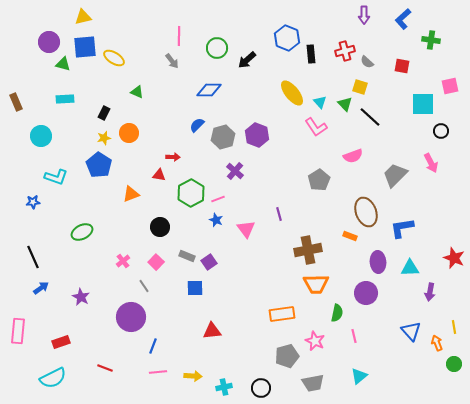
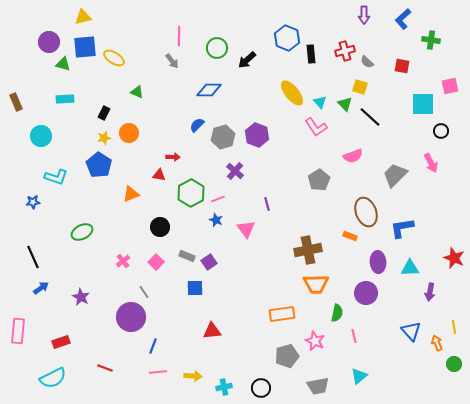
purple line at (279, 214): moved 12 px left, 10 px up
gray line at (144, 286): moved 6 px down
gray trapezoid at (313, 383): moved 5 px right, 3 px down
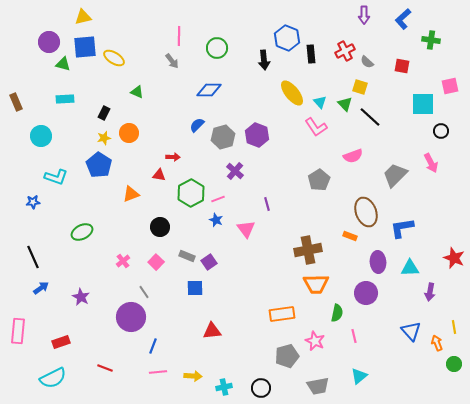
red cross at (345, 51): rotated 12 degrees counterclockwise
black arrow at (247, 60): moved 17 px right; rotated 54 degrees counterclockwise
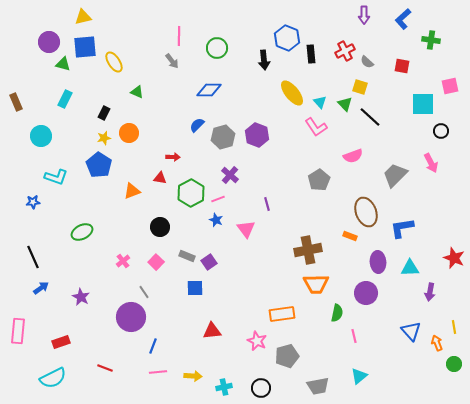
yellow ellipse at (114, 58): moved 4 px down; rotated 25 degrees clockwise
cyan rectangle at (65, 99): rotated 60 degrees counterclockwise
purple cross at (235, 171): moved 5 px left, 4 px down
red triangle at (159, 175): moved 1 px right, 3 px down
orange triangle at (131, 194): moved 1 px right, 3 px up
pink star at (315, 341): moved 58 px left
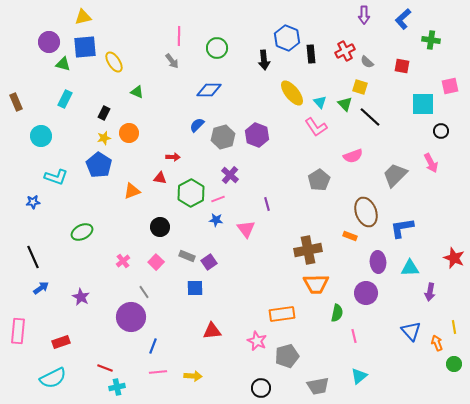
blue star at (216, 220): rotated 16 degrees counterclockwise
cyan cross at (224, 387): moved 107 px left
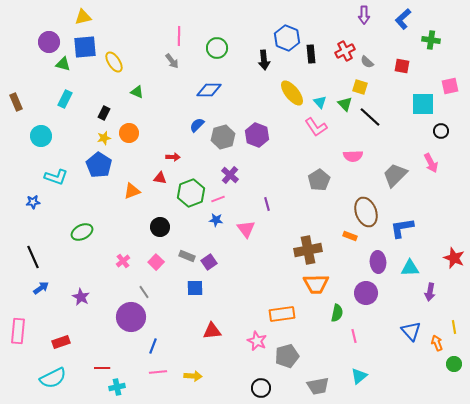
pink semicircle at (353, 156): rotated 18 degrees clockwise
green hexagon at (191, 193): rotated 8 degrees clockwise
red line at (105, 368): moved 3 px left; rotated 21 degrees counterclockwise
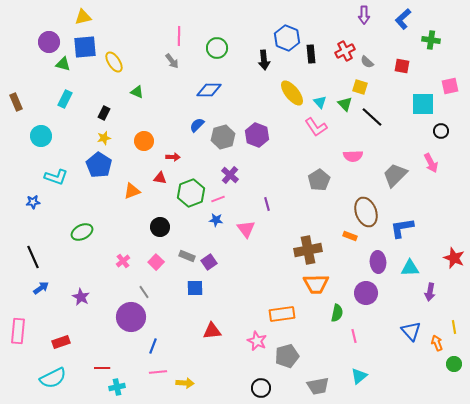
black line at (370, 117): moved 2 px right
orange circle at (129, 133): moved 15 px right, 8 px down
yellow arrow at (193, 376): moved 8 px left, 7 px down
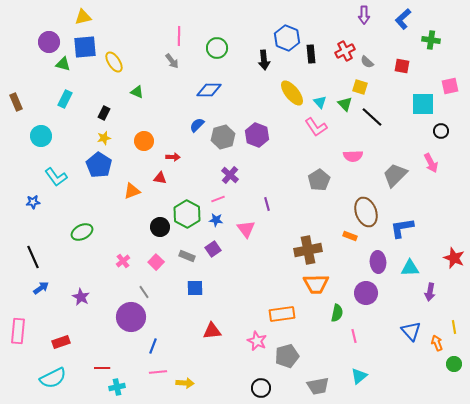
cyan L-shape at (56, 177): rotated 35 degrees clockwise
green hexagon at (191, 193): moved 4 px left, 21 px down; rotated 12 degrees counterclockwise
purple square at (209, 262): moved 4 px right, 13 px up
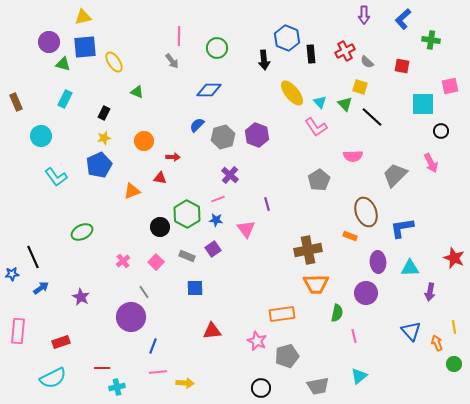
blue pentagon at (99, 165): rotated 15 degrees clockwise
blue star at (33, 202): moved 21 px left, 72 px down
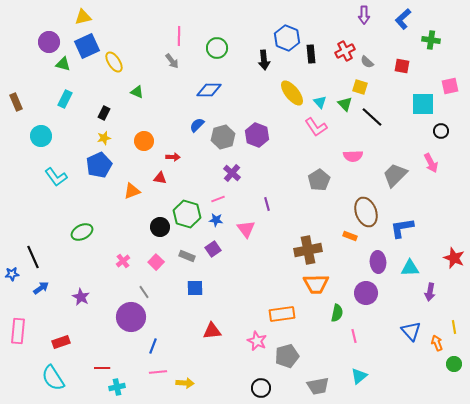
blue square at (85, 47): moved 2 px right, 1 px up; rotated 20 degrees counterclockwise
purple cross at (230, 175): moved 2 px right, 2 px up
green hexagon at (187, 214): rotated 12 degrees counterclockwise
cyan semicircle at (53, 378): rotated 84 degrees clockwise
